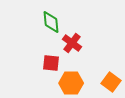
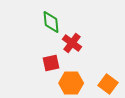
red square: rotated 18 degrees counterclockwise
orange square: moved 3 px left, 2 px down
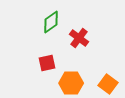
green diamond: rotated 60 degrees clockwise
red cross: moved 7 px right, 5 px up
red square: moved 4 px left
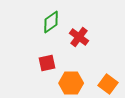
red cross: moved 1 px up
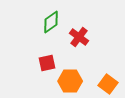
orange hexagon: moved 1 px left, 2 px up
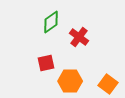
red square: moved 1 px left
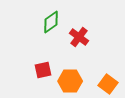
red square: moved 3 px left, 7 px down
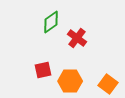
red cross: moved 2 px left, 1 px down
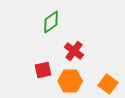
red cross: moved 3 px left, 13 px down
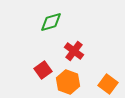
green diamond: rotated 20 degrees clockwise
red square: rotated 24 degrees counterclockwise
orange hexagon: moved 2 px left, 1 px down; rotated 20 degrees clockwise
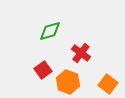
green diamond: moved 1 px left, 9 px down
red cross: moved 7 px right, 2 px down
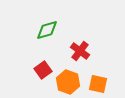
green diamond: moved 3 px left, 1 px up
red cross: moved 1 px left, 2 px up
orange square: moved 10 px left; rotated 24 degrees counterclockwise
